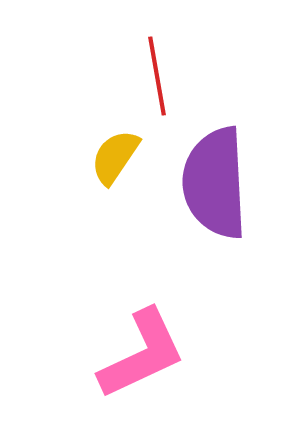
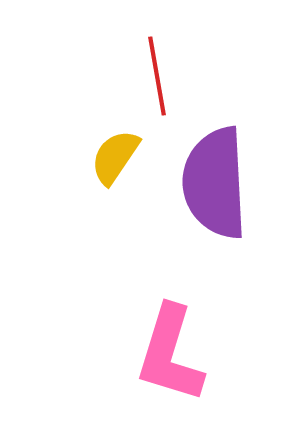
pink L-shape: moved 28 px right; rotated 132 degrees clockwise
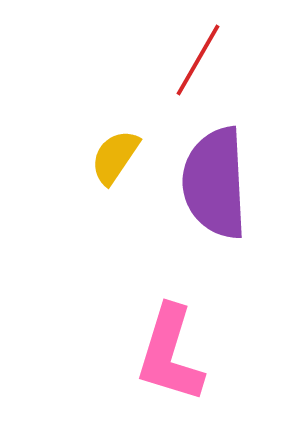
red line: moved 41 px right, 16 px up; rotated 40 degrees clockwise
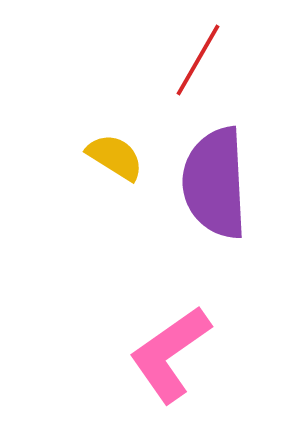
yellow semicircle: rotated 88 degrees clockwise
pink L-shape: rotated 38 degrees clockwise
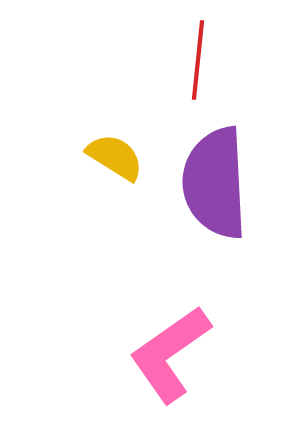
red line: rotated 24 degrees counterclockwise
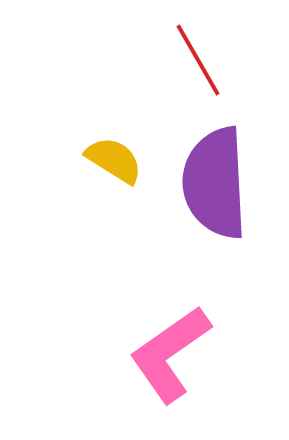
red line: rotated 36 degrees counterclockwise
yellow semicircle: moved 1 px left, 3 px down
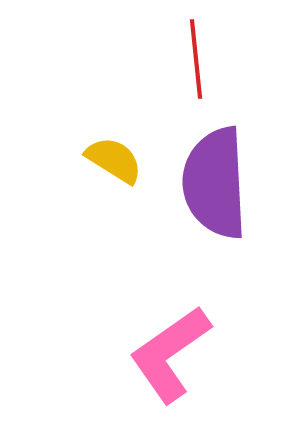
red line: moved 2 px left, 1 px up; rotated 24 degrees clockwise
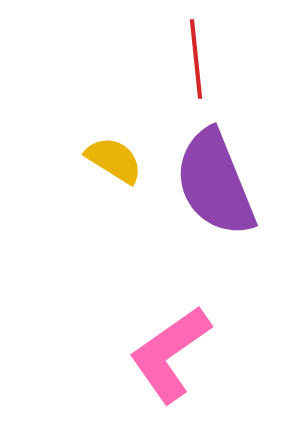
purple semicircle: rotated 19 degrees counterclockwise
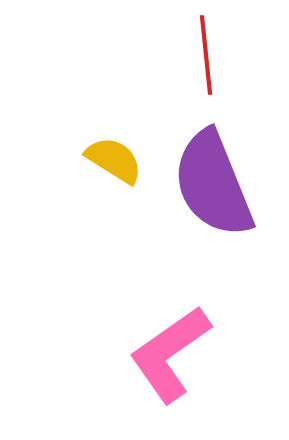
red line: moved 10 px right, 4 px up
purple semicircle: moved 2 px left, 1 px down
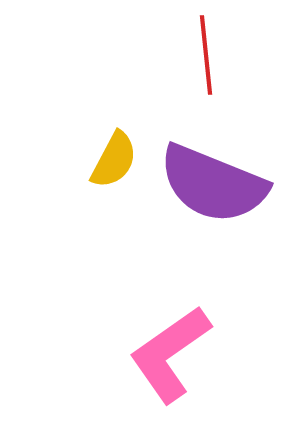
yellow semicircle: rotated 86 degrees clockwise
purple semicircle: rotated 46 degrees counterclockwise
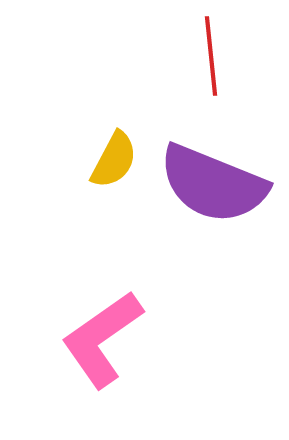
red line: moved 5 px right, 1 px down
pink L-shape: moved 68 px left, 15 px up
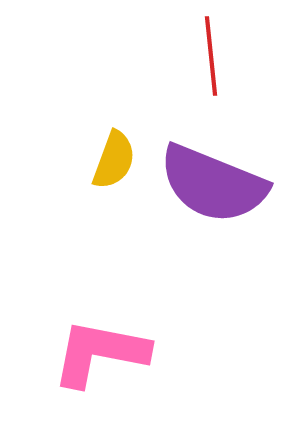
yellow semicircle: rotated 8 degrees counterclockwise
pink L-shape: moved 2 px left, 14 px down; rotated 46 degrees clockwise
